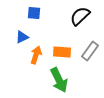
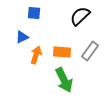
green arrow: moved 5 px right
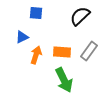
blue square: moved 2 px right
gray rectangle: moved 1 px left
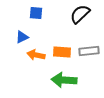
black semicircle: moved 2 px up
gray rectangle: rotated 48 degrees clockwise
orange arrow: rotated 96 degrees counterclockwise
green arrow: rotated 120 degrees clockwise
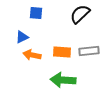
orange arrow: moved 4 px left
green arrow: moved 1 px left
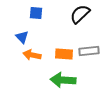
blue triangle: rotated 48 degrees counterclockwise
orange rectangle: moved 2 px right, 2 px down
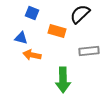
blue square: moved 4 px left; rotated 16 degrees clockwise
blue triangle: moved 1 px left, 1 px down; rotated 32 degrees counterclockwise
orange rectangle: moved 7 px left, 23 px up; rotated 12 degrees clockwise
green arrow: rotated 95 degrees counterclockwise
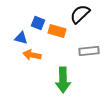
blue square: moved 6 px right, 10 px down
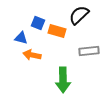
black semicircle: moved 1 px left, 1 px down
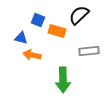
blue square: moved 3 px up
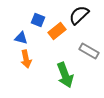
orange rectangle: rotated 54 degrees counterclockwise
gray rectangle: rotated 36 degrees clockwise
orange arrow: moved 6 px left, 4 px down; rotated 114 degrees counterclockwise
green arrow: moved 2 px right, 5 px up; rotated 20 degrees counterclockwise
